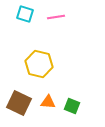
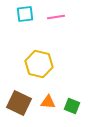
cyan square: rotated 24 degrees counterclockwise
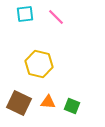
pink line: rotated 54 degrees clockwise
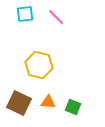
yellow hexagon: moved 1 px down
green square: moved 1 px right, 1 px down
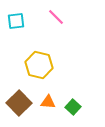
cyan square: moved 9 px left, 7 px down
brown square: rotated 20 degrees clockwise
green square: rotated 21 degrees clockwise
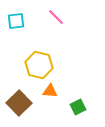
orange triangle: moved 2 px right, 11 px up
green square: moved 5 px right; rotated 21 degrees clockwise
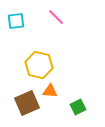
brown square: moved 8 px right; rotated 20 degrees clockwise
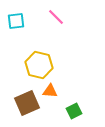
green square: moved 4 px left, 4 px down
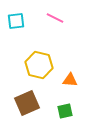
pink line: moved 1 px left, 1 px down; rotated 18 degrees counterclockwise
orange triangle: moved 20 px right, 11 px up
green square: moved 9 px left; rotated 14 degrees clockwise
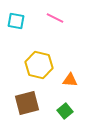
cyan square: rotated 18 degrees clockwise
brown square: rotated 10 degrees clockwise
green square: rotated 28 degrees counterclockwise
